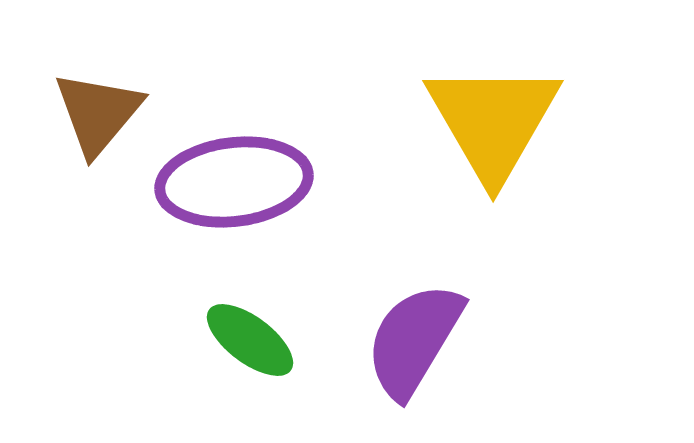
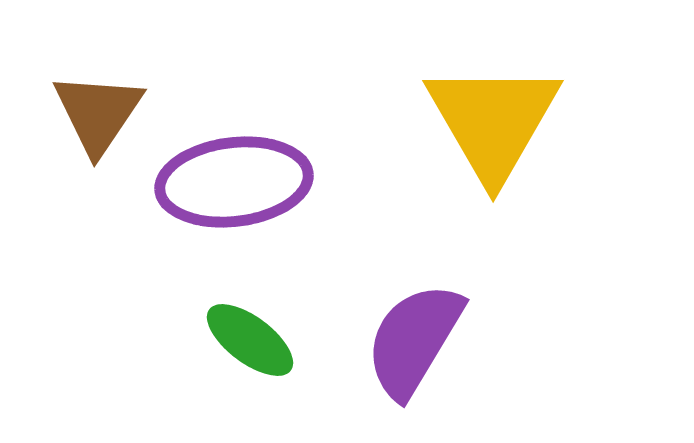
brown triangle: rotated 6 degrees counterclockwise
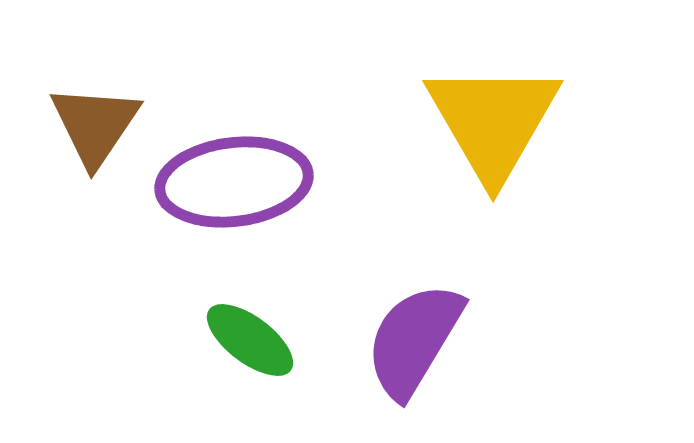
brown triangle: moved 3 px left, 12 px down
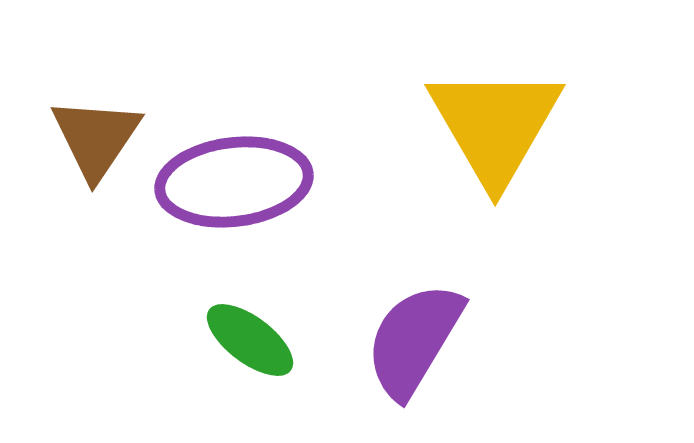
yellow triangle: moved 2 px right, 4 px down
brown triangle: moved 1 px right, 13 px down
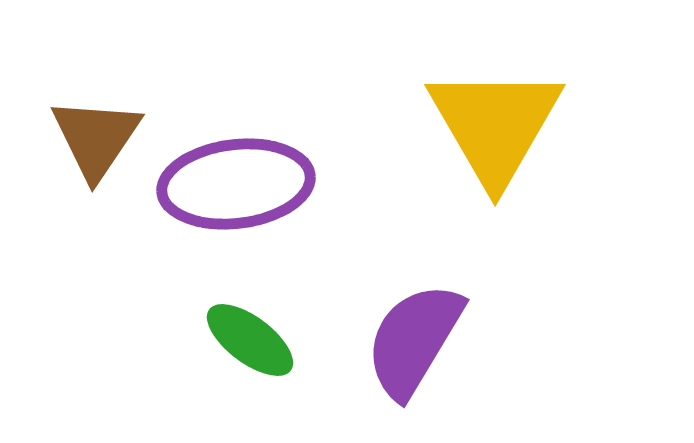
purple ellipse: moved 2 px right, 2 px down
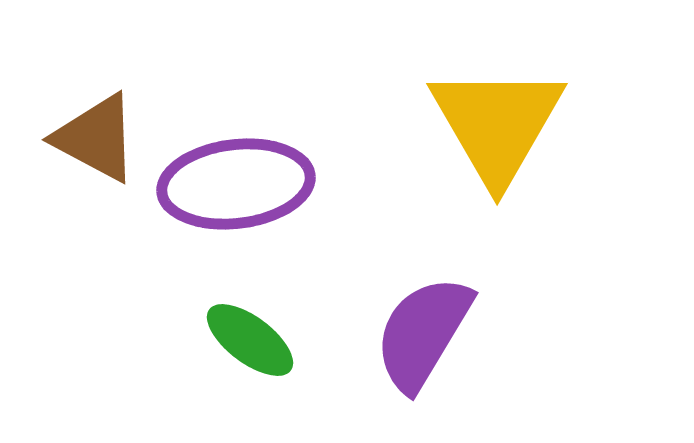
yellow triangle: moved 2 px right, 1 px up
brown triangle: rotated 36 degrees counterclockwise
purple semicircle: moved 9 px right, 7 px up
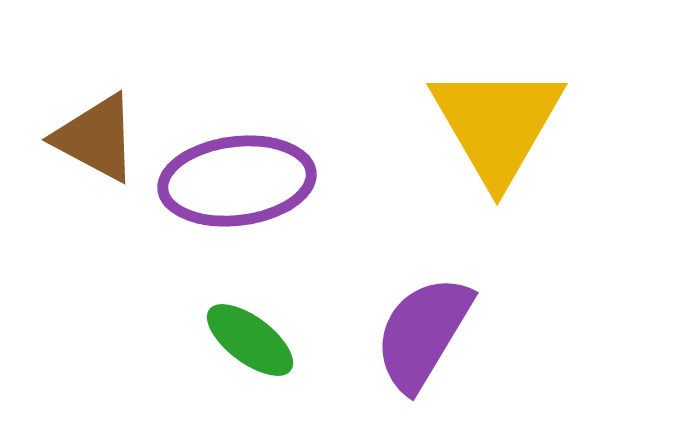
purple ellipse: moved 1 px right, 3 px up
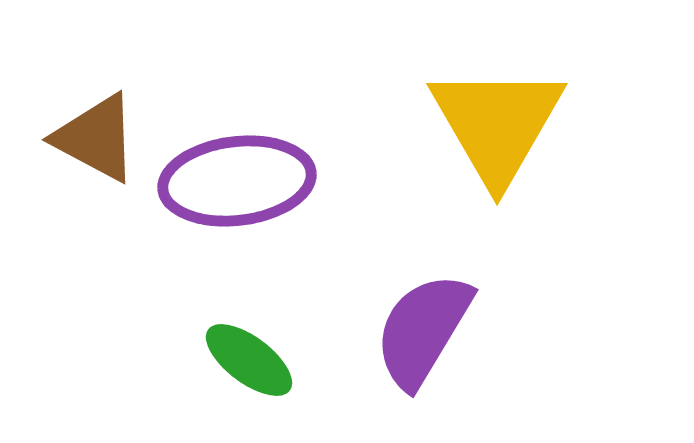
purple semicircle: moved 3 px up
green ellipse: moved 1 px left, 20 px down
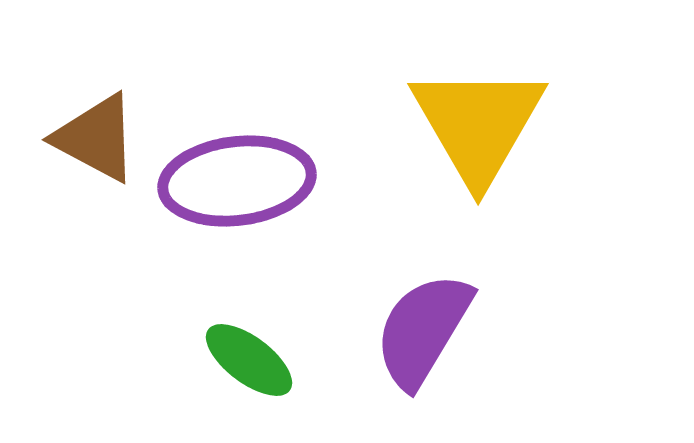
yellow triangle: moved 19 px left
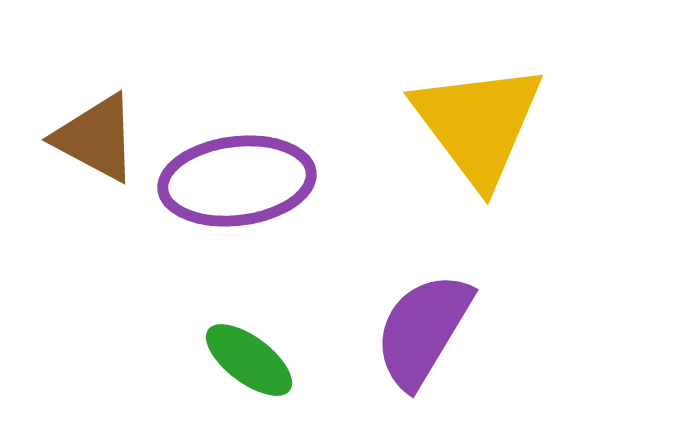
yellow triangle: rotated 7 degrees counterclockwise
